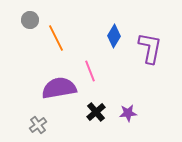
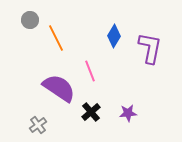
purple semicircle: rotated 44 degrees clockwise
black cross: moved 5 px left
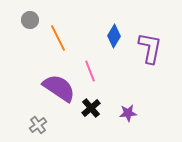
orange line: moved 2 px right
black cross: moved 4 px up
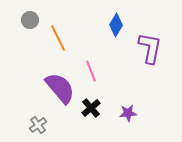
blue diamond: moved 2 px right, 11 px up
pink line: moved 1 px right
purple semicircle: moved 1 px right; rotated 16 degrees clockwise
